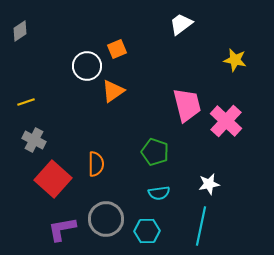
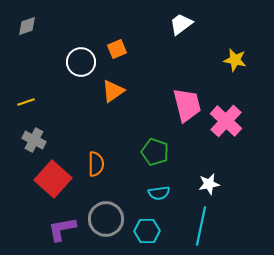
gray diamond: moved 7 px right, 5 px up; rotated 15 degrees clockwise
white circle: moved 6 px left, 4 px up
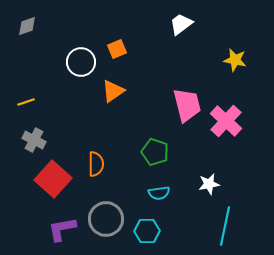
cyan line: moved 24 px right
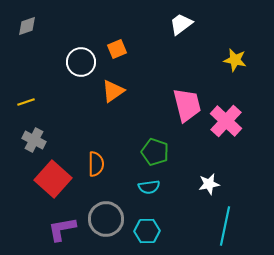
cyan semicircle: moved 10 px left, 6 px up
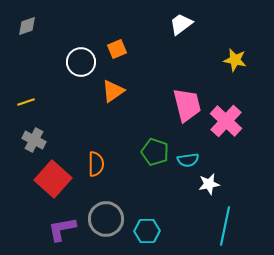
cyan semicircle: moved 39 px right, 27 px up
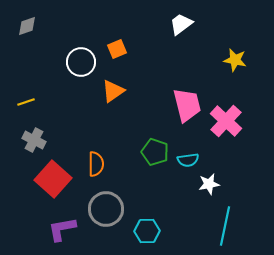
gray circle: moved 10 px up
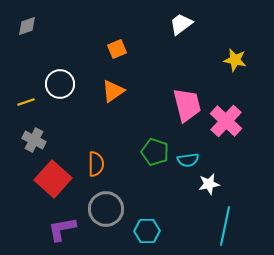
white circle: moved 21 px left, 22 px down
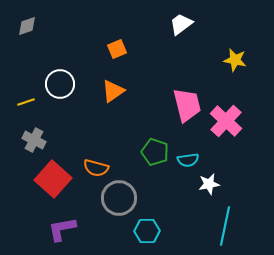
orange semicircle: moved 4 px down; rotated 105 degrees clockwise
gray circle: moved 13 px right, 11 px up
